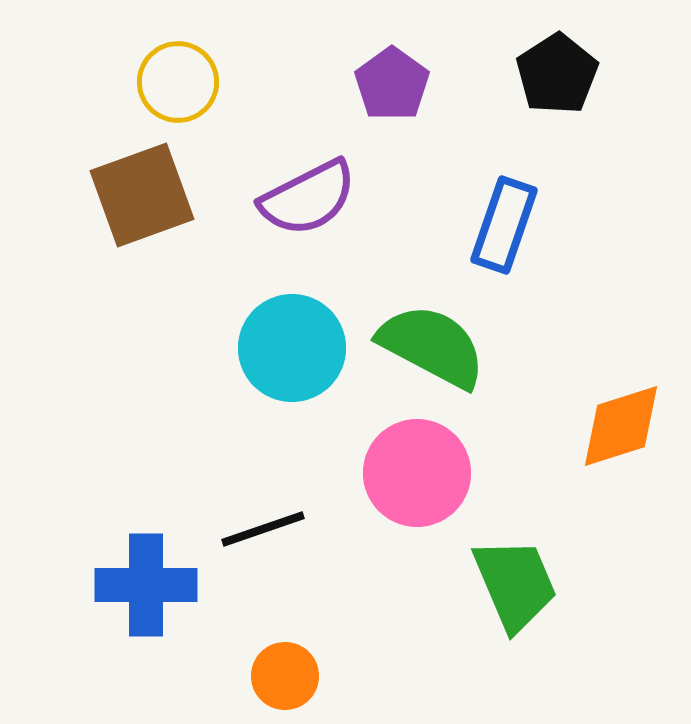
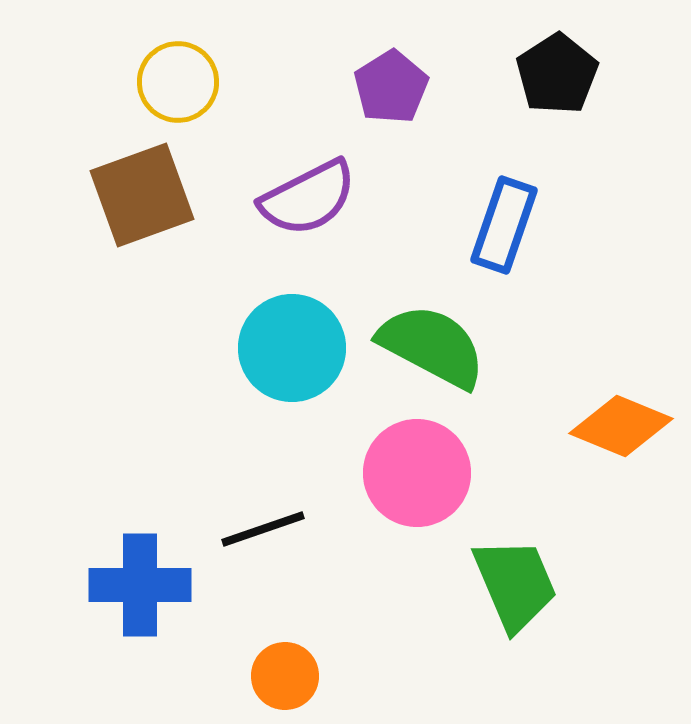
purple pentagon: moved 1 px left, 3 px down; rotated 4 degrees clockwise
orange diamond: rotated 40 degrees clockwise
blue cross: moved 6 px left
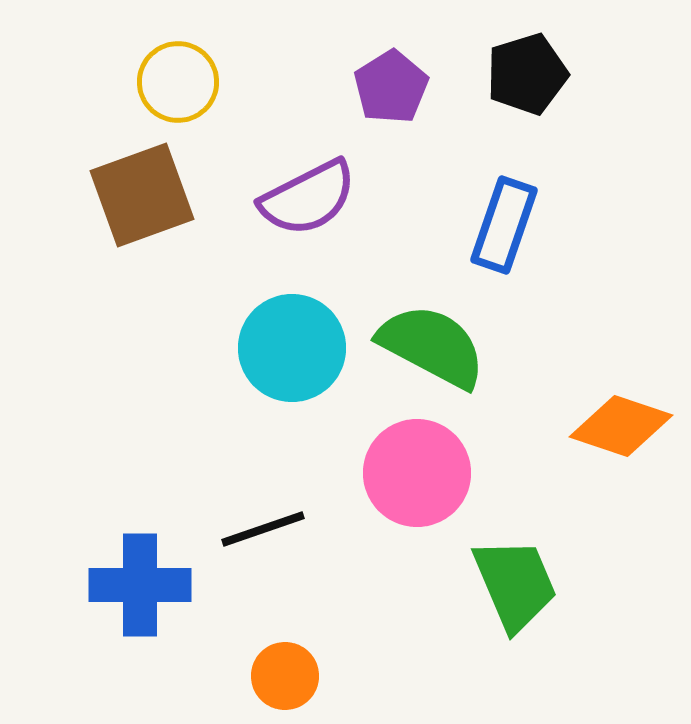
black pentagon: moved 30 px left; rotated 16 degrees clockwise
orange diamond: rotated 4 degrees counterclockwise
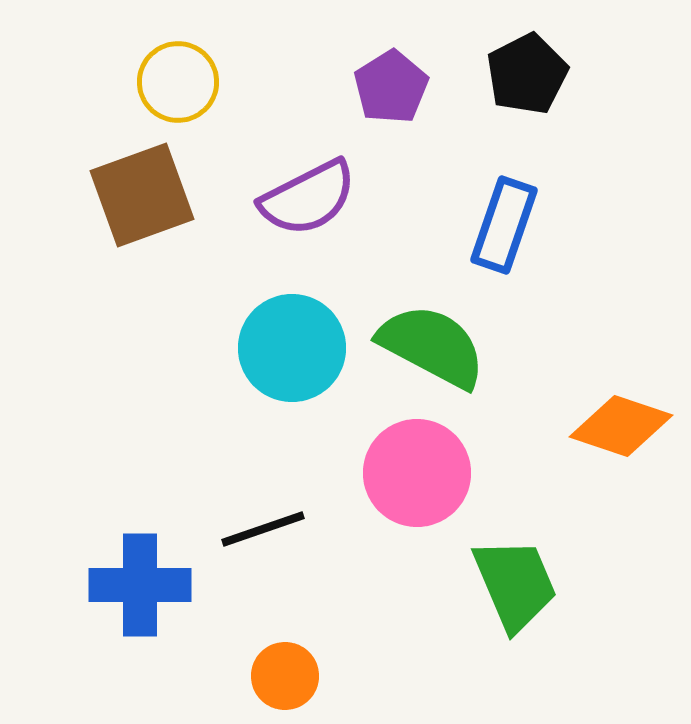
black pentagon: rotated 10 degrees counterclockwise
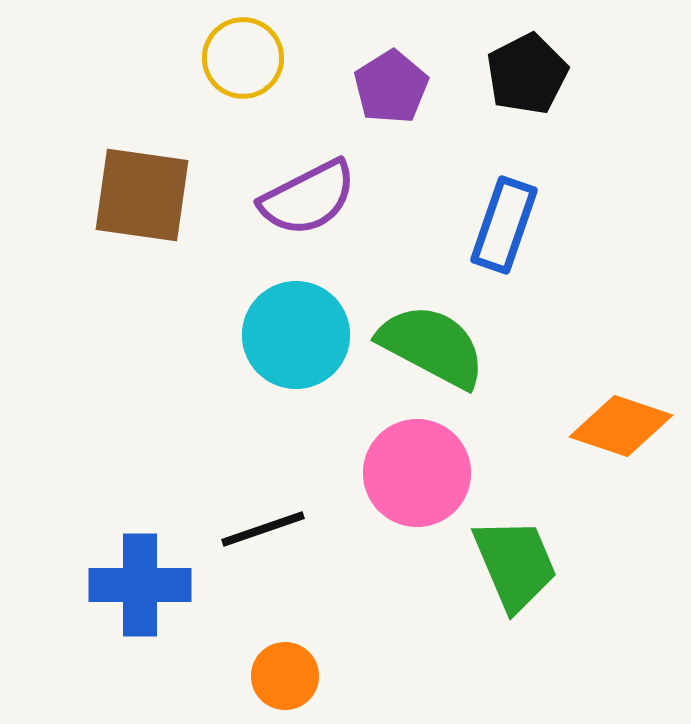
yellow circle: moved 65 px right, 24 px up
brown square: rotated 28 degrees clockwise
cyan circle: moved 4 px right, 13 px up
green trapezoid: moved 20 px up
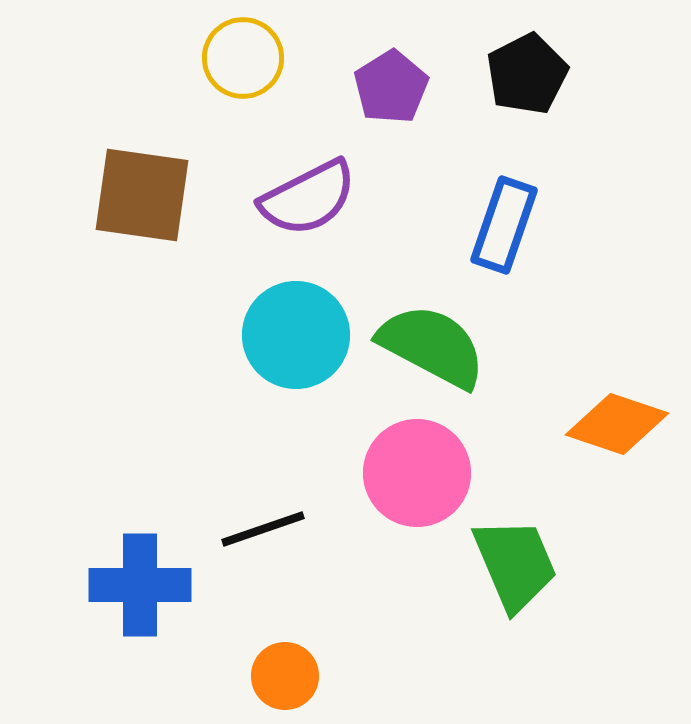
orange diamond: moved 4 px left, 2 px up
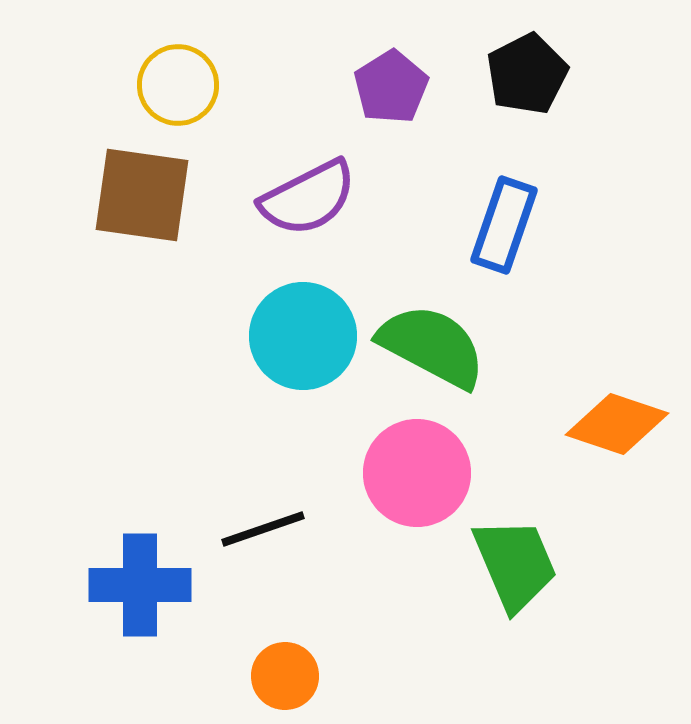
yellow circle: moved 65 px left, 27 px down
cyan circle: moved 7 px right, 1 px down
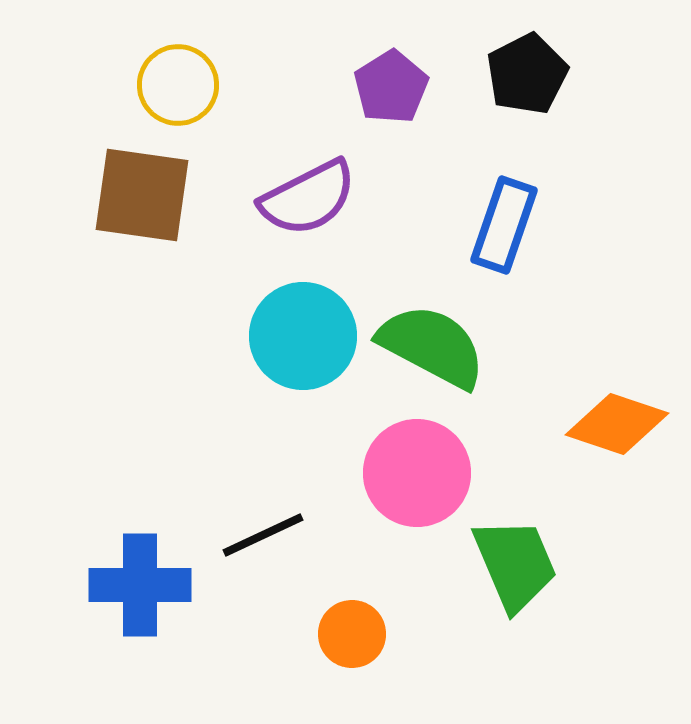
black line: moved 6 px down; rotated 6 degrees counterclockwise
orange circle: moved 67 px right, 42 px up
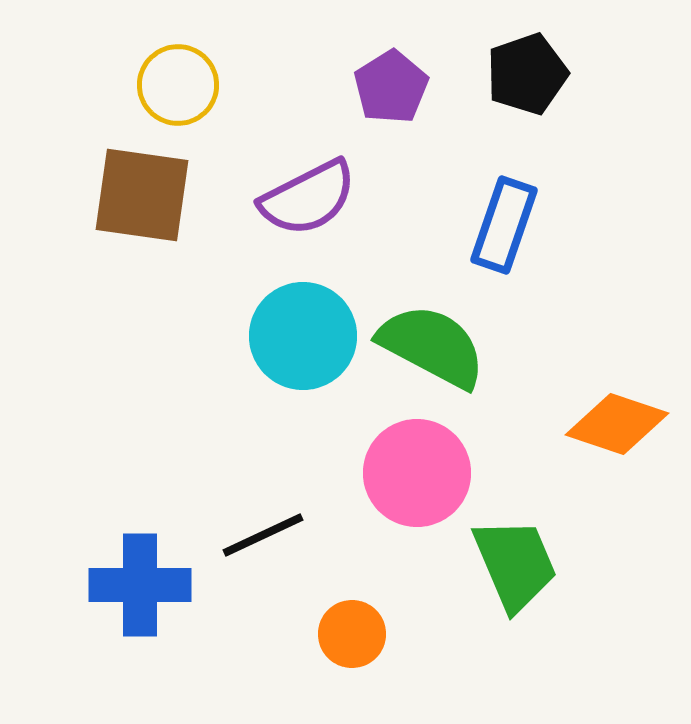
black pentagon: rotated 8 degrees clockwise
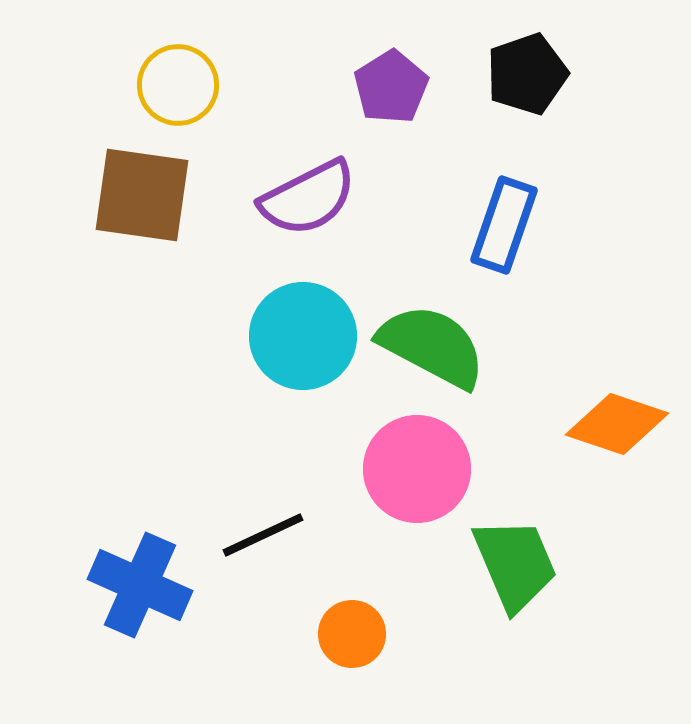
pink circle: moved 4 px up
blue cross: rotated 24 degrees clockwise
